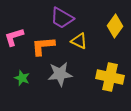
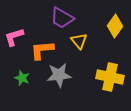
yellow triangle: rotated 24 degrees clockwise
orange L-shape: moved 1 px left, 4 px down
gray star: moved 1 px left, 1 px down
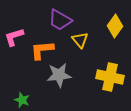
purple trapezoid: moved 2 px left, 2 px down
yellow triangle: moved 1 px right, 1 px up
green star: moved 22 px down
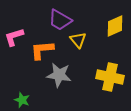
yellow diamond: rotated 30 degrees clockwise
yellow triangle: moved 2 px left
gray star: rotated 15 degrees clockwise
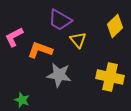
yellow diamond: rotated 20 degrees counterclockwise
pink L-shape: rotated 10 degrees counterclockwise
orange L-shape: moved 2 px left; rotated 25 degrees clockwise
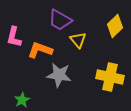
pink L-shape: rotated 50 degrees counterclockwise
green star: rotated 21 degrees clockwise
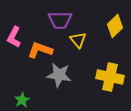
purple trapezoid: rotated 30 degrees counterclockwise
pink L-shape: rotated 15 degrees clockwise
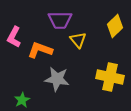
gray star: moved 2 px left, 4 px down
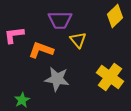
yellow diamond: moved 10 px up
pink L-shape: moved 2 px up; rotated 55 degrees clockwise
orange L-shape: moved 1 px right
yellow cross: rotated 24 degrees clockwise
